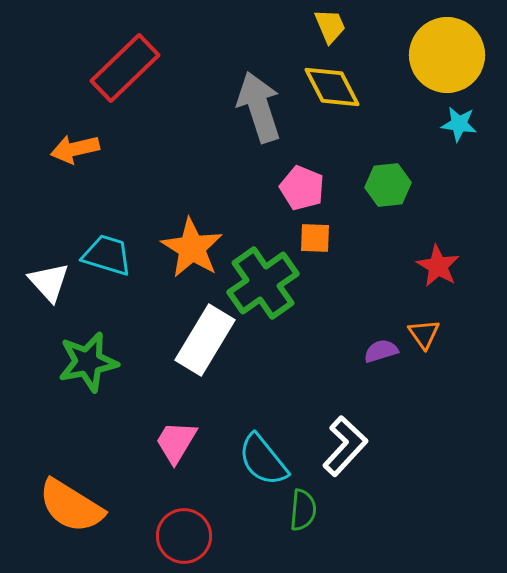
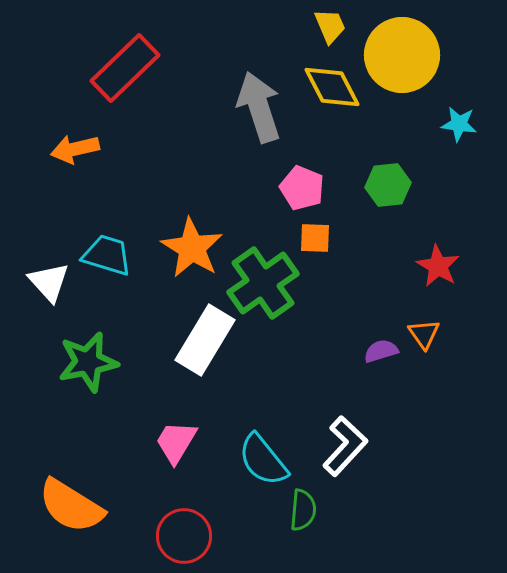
yellow circle: moved 45 px left
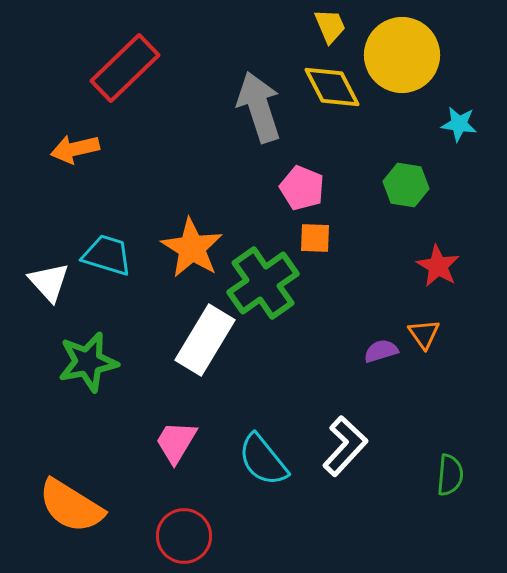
green hexagon: moved 18 px right; rotated 15 degrees clockwise
green semicircle: moved 147 px right, 35 px up
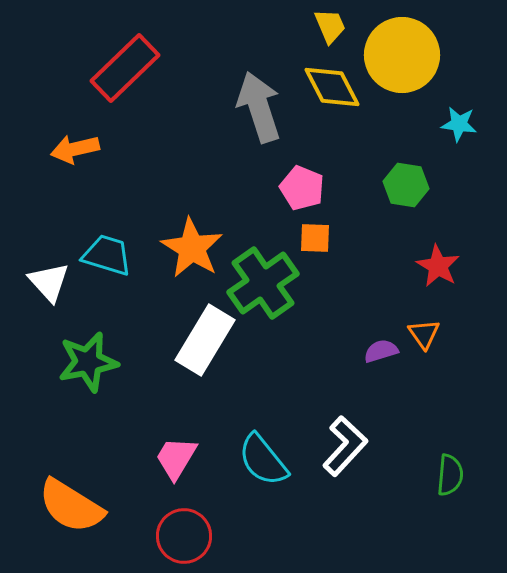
pink trapezoid: moved 16 px down
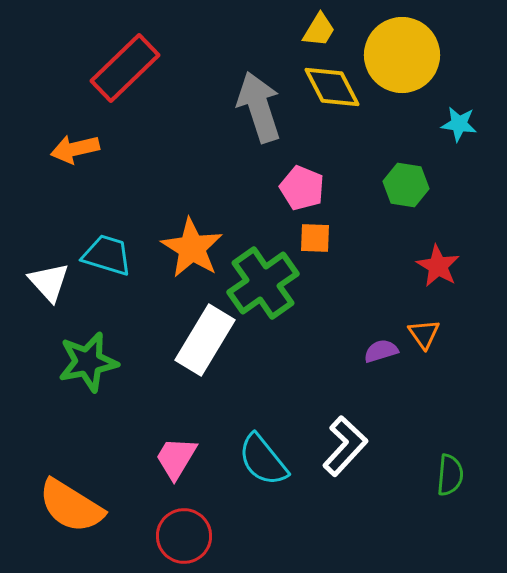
yellow trapezoid: moved 11 px left, 4 px down; rotated 54 degrees clockwise
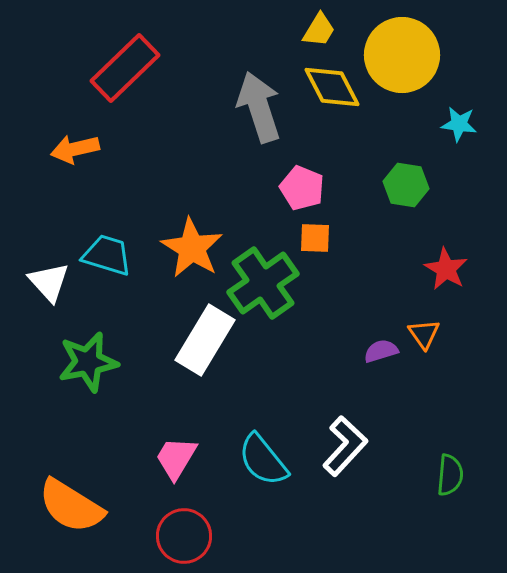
red star: moved 8 px right, 3 px down
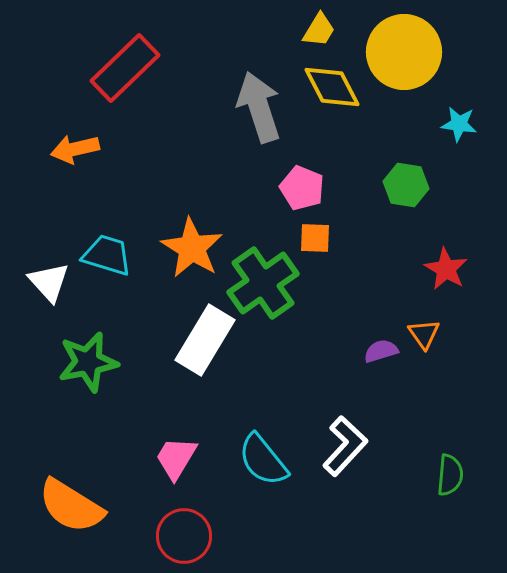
yellow circle: moved 2 px right, 3 px up
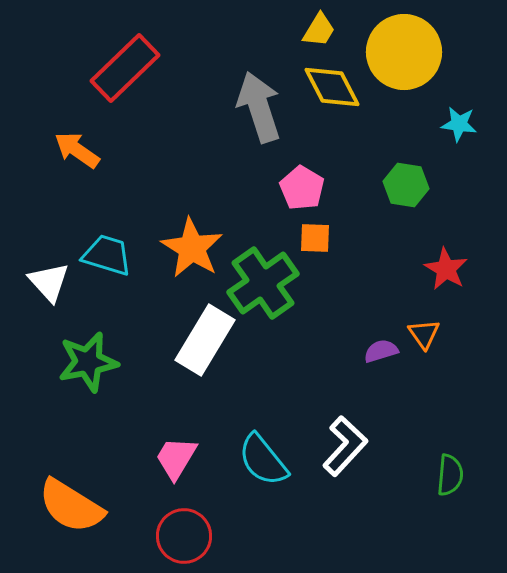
orange arrow: moved 2 px right, 1 px down; rotated 48 degrees clockwise
pink pentagon: rotated 9 degrees clockwise
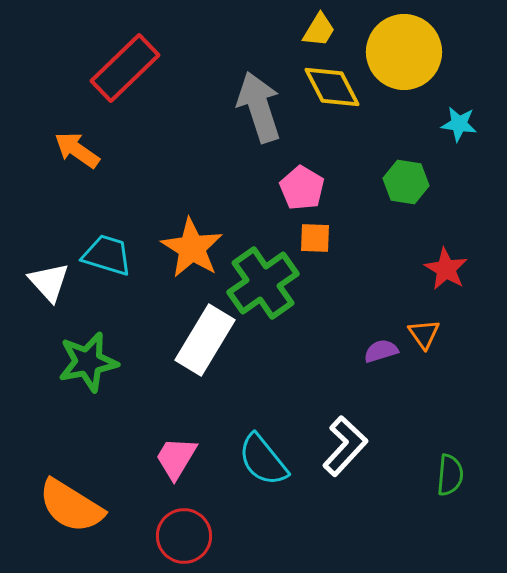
green hexagon: moved 3 px up
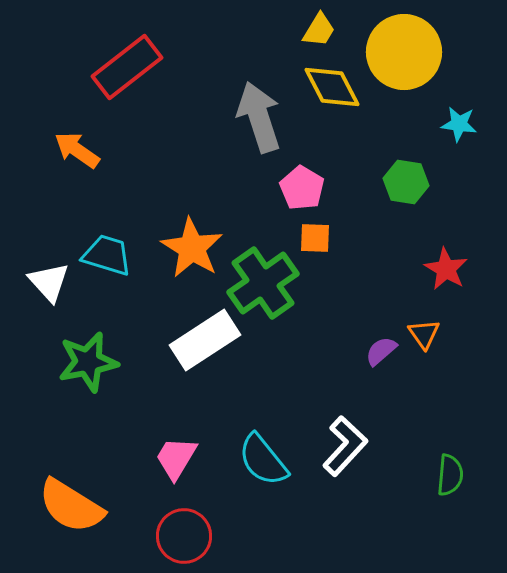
red rectangle: moved 2 px right, 1 px up; rotated 6 degrees clockwise
gray arrow: moved 10 px down
white rectangle: rotated 26 degrees clockwise
purple semicircle: rotated 24 degrees counterclockwise
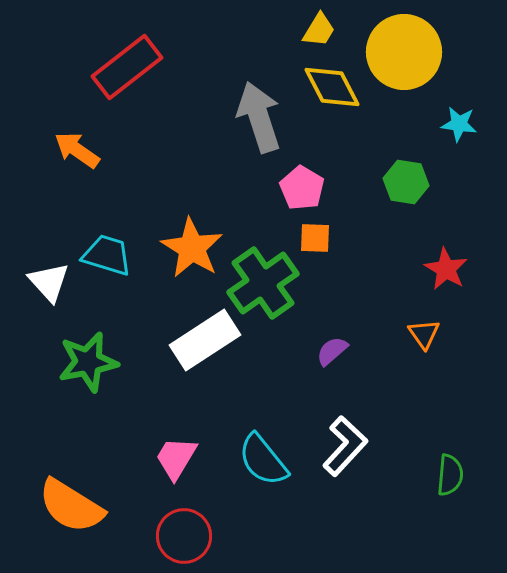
purple semicircle: moved 49 px left
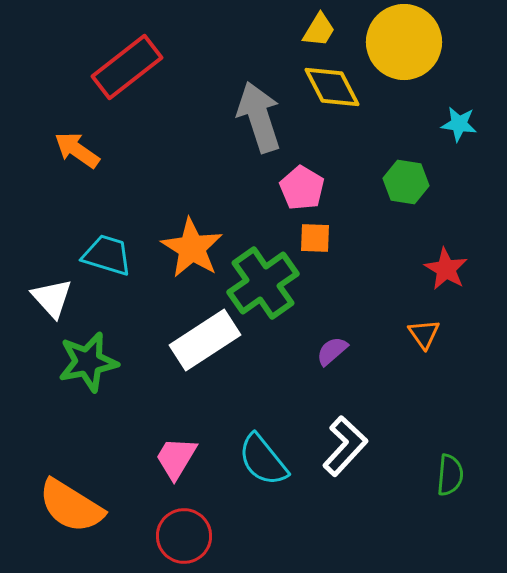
yellow circle: moved 10 px up
white triangle: moved 3 px right, 16 px down
